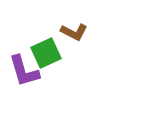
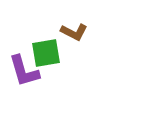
green square: rotated 16 degrees clockwise
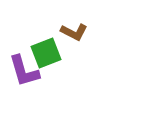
green square: rotated 12 degrees counterclockwise
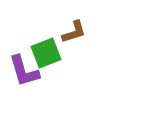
brown L-shape: rotated 44 degrees counterclockwise
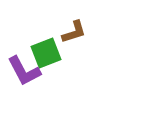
purple L-shape: rotated 12 degrees counterclockwise
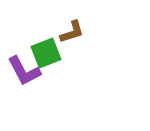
brown L-shape: moved 2 px left
